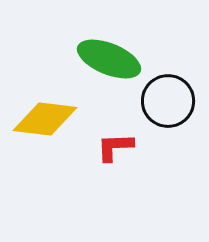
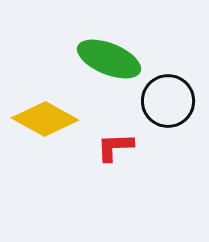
yellow diamond: rotated 22 degrees clockwise
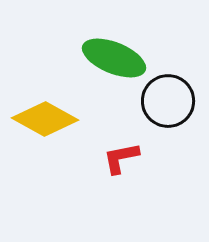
green ellipse: moved 5 px right, 1 px up
red L-shape: moved 6 px right, 11 px down; rotated 9 degrees counterclockwise
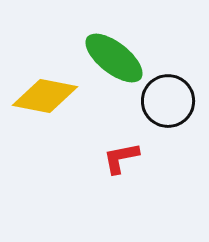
green ellipse: rotated 16 degrees clockwise
yellow diamond: moved 23 px up; rotated 18 degrees counterclockwise
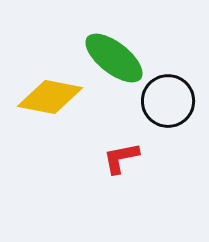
yellow diamond: moved 5 px right, 1 px down
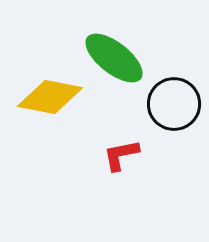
black circle: moved 6 px right, 3 px down
red L-shape: moved 3 px up
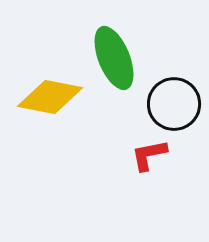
green ellipse: rotated 30 degrees clockwise
red L-shape: moved 28 px right
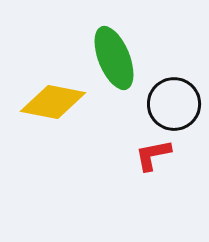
yellow diamond: moved 3 px right, 5 px down
red L-shape: moved 4 px right
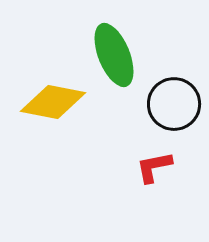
green ellipse: moved 3 px up
red L-shape: moved 1 px right, 12 px down
